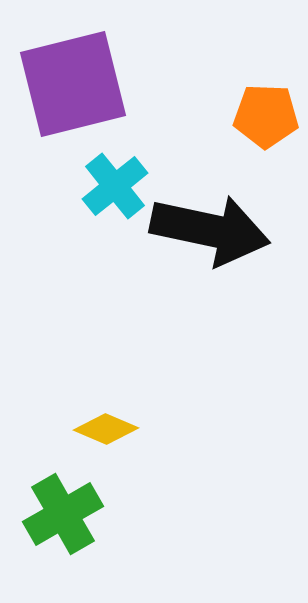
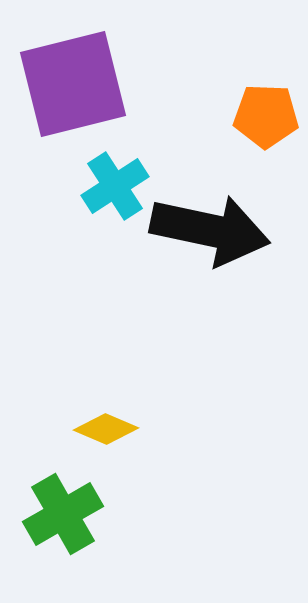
cyan cross: rotated 6 degrees clockwise
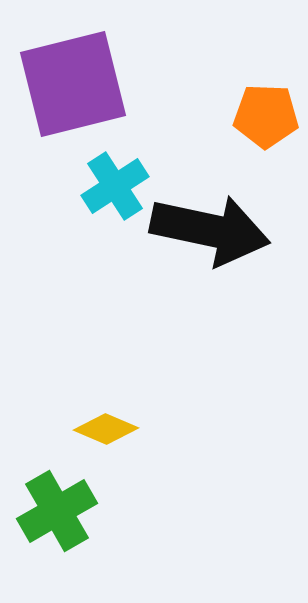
green cross: moved 6 px left, 3 px up
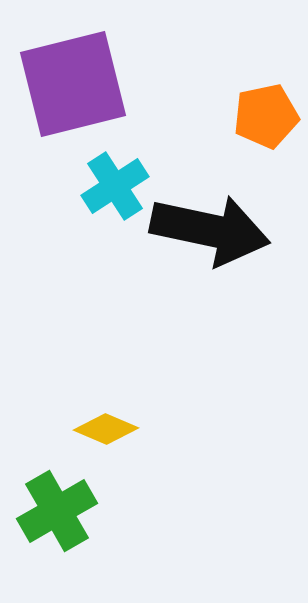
orange pentagon: rotated 14 degrees counterclockwise
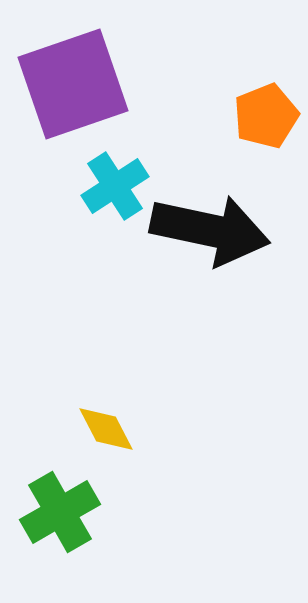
purple square: rotated 5 degrees counterclockwise
orange pentagon: rotated 10 degrees counterclockwise
yellow diamond: rotated 40 degrees clockwise
green cross: moved 3 px right, 1 px down
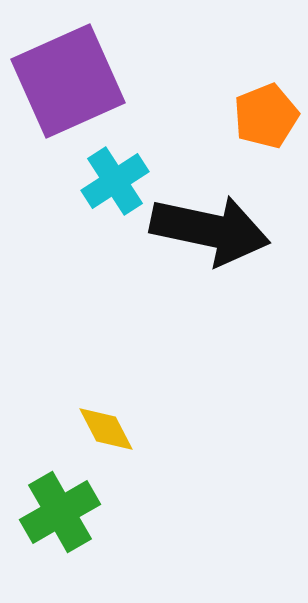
purple square: moved 5 px left, 3 px up; rotated 5 degrees counterclockwise
cyan cross: moved 5 px up
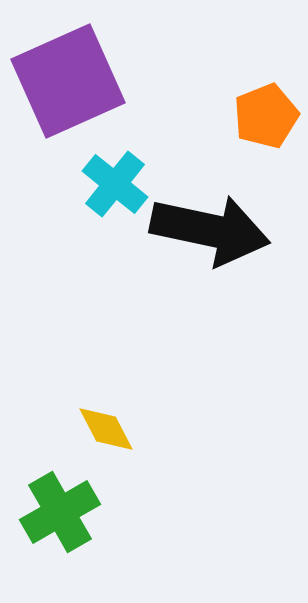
cyan cross: moved 3 px down; rotated 18 degrees counterclockwise
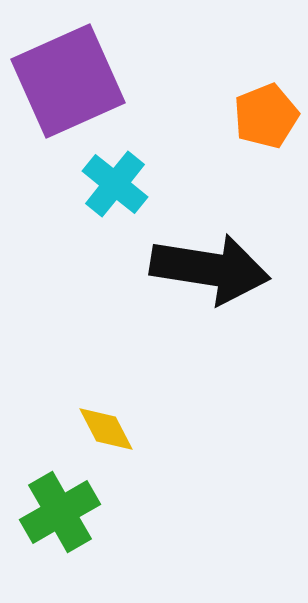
black arrow: moved 39 px down; rotated 3 degrees counterclockwise
